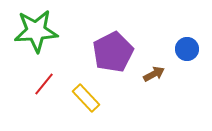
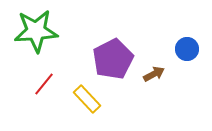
purple pentagon: moved 7 px down
yellow rectangle: moved 1 px right, 1 px down
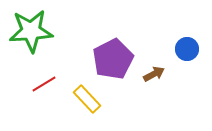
green star: moved 5 px left
red line: rotated 20 degrees clockwise
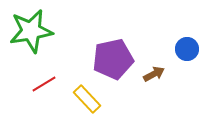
green star: rotated 6 degrees counterclockwise
purple pentagon: rotated 15 degrees clockwise
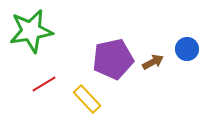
brown arrow: moved 1 px left, 12 px up
